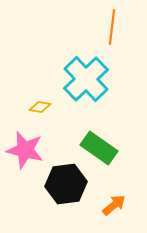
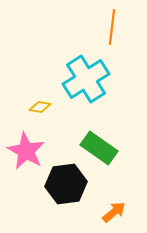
cyan cross: rotated 12 degrees clockwise
pink star: moved 1 px right, 1 px down; rotated 15 degrees clockwise
orange arrow: moved 7 px down
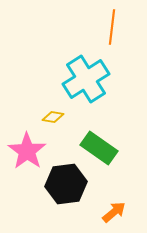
yellow diamond: moved 13 px right, 10 px down
pink star: moved 1 px right; rotated 6 degrees clockwise
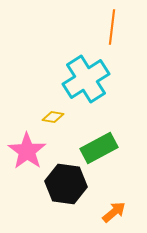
green rectangle: rotated 63 degrees counterclockwise
black hexagon: rotated 15 degrees clockwise
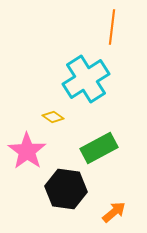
yellow diamond: rotated 25 degrees clockwise
black hexagon: moved 5 px down
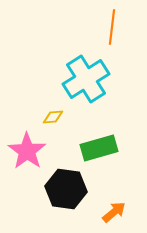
yellow diamond: rotated 40 degrees counterclockwise
green rectangle: rotated 12 degrees clockwise
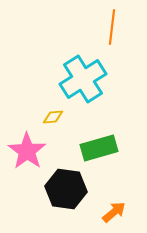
cyan cross: moved 3 px left
